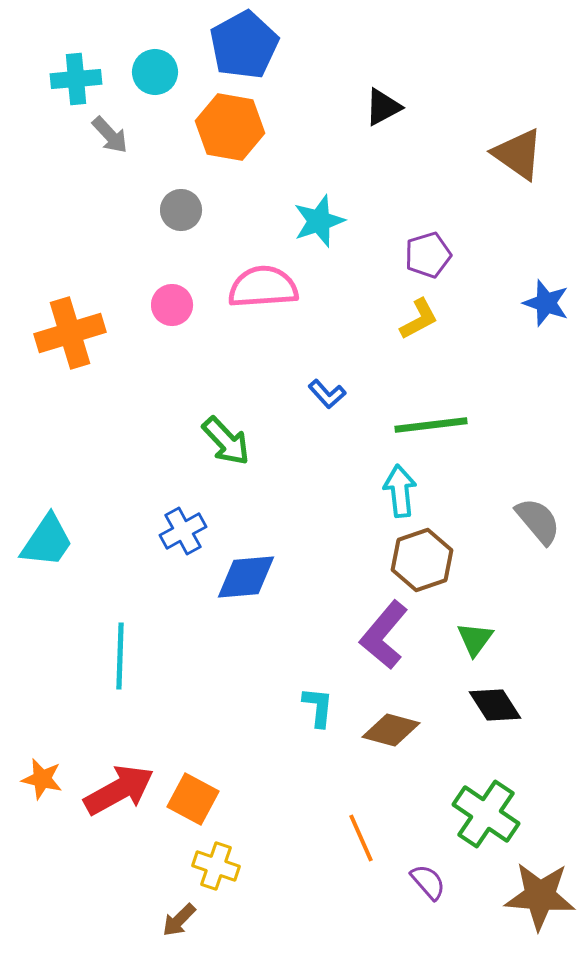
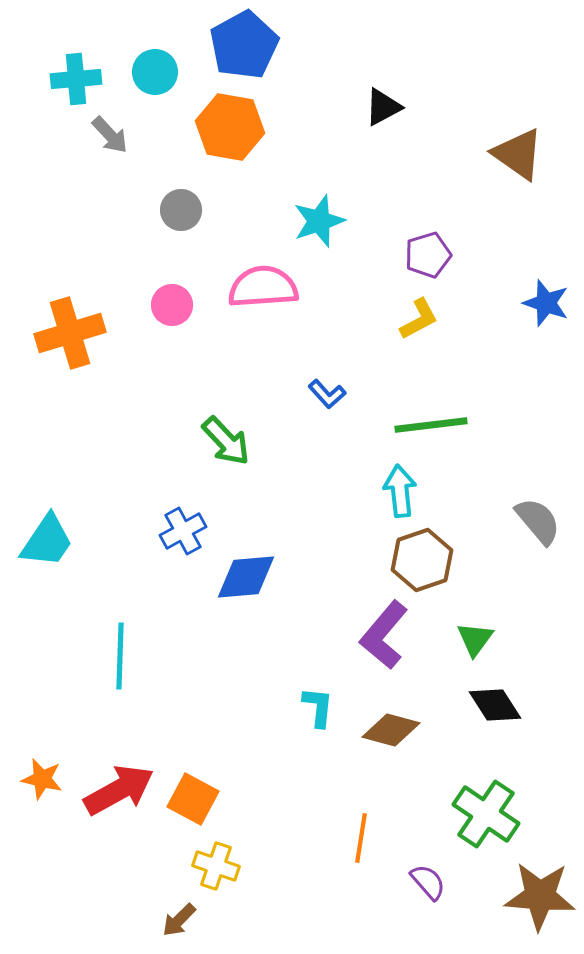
orange line: rotated 33 degrees clockwise
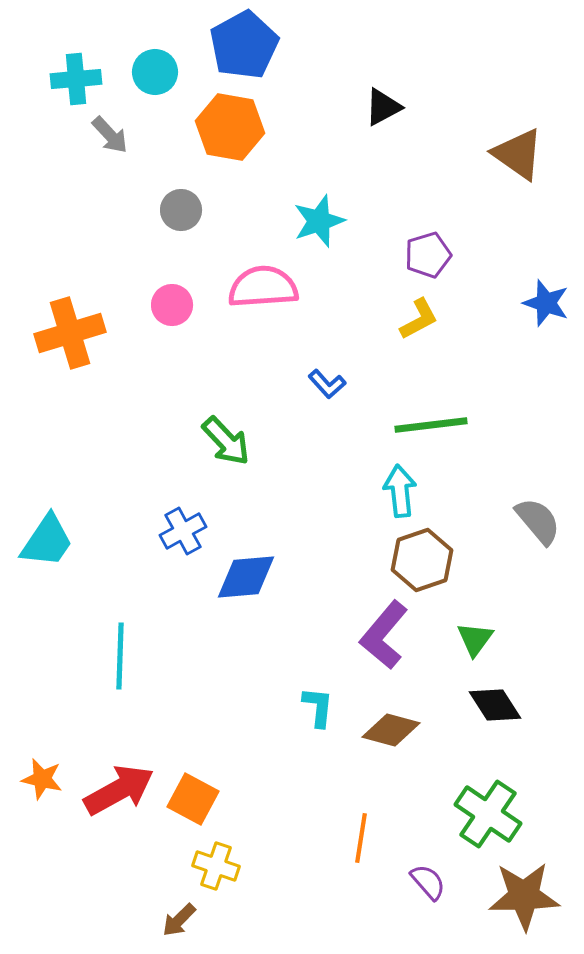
blue L-shape: moved 10 px up
green cross: moved 2 px right
brown star: moved 16 px left; rotated 6 degrees counterclockwise
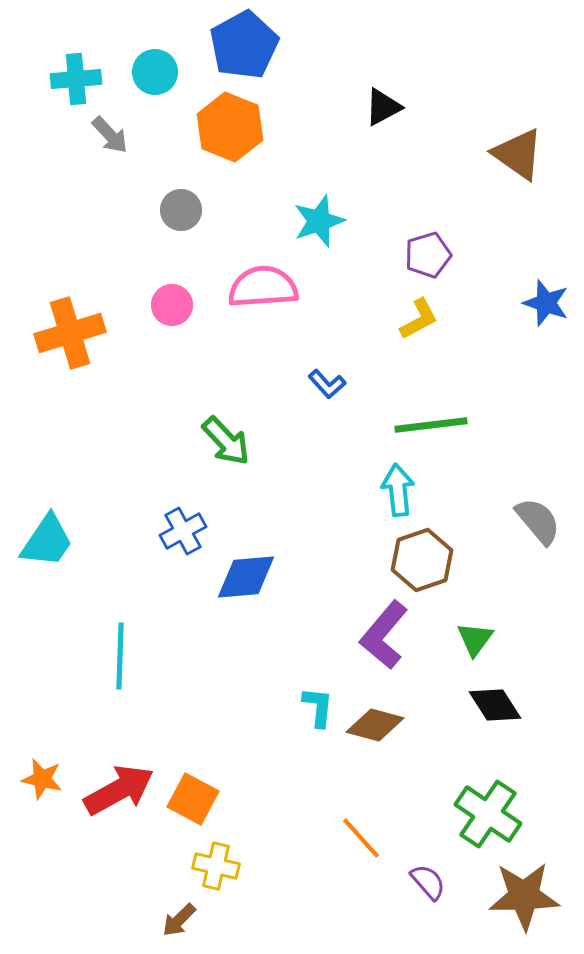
orange hexagon: rotated 12 degrees clockwise
cyan arrow: moved 2 px left, 1 px up
brown diamond: moved 16 px left, 5 px up
orange line: rotated 51 degrees counterclockwise
yellow cross: rotated 6 degrees counterclockwise
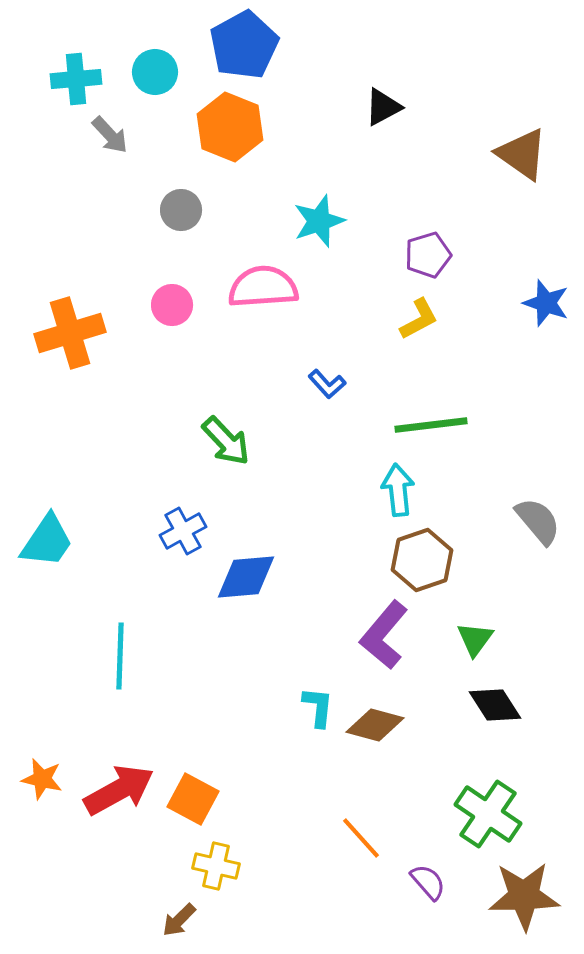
brown triangle: moved 4 px right
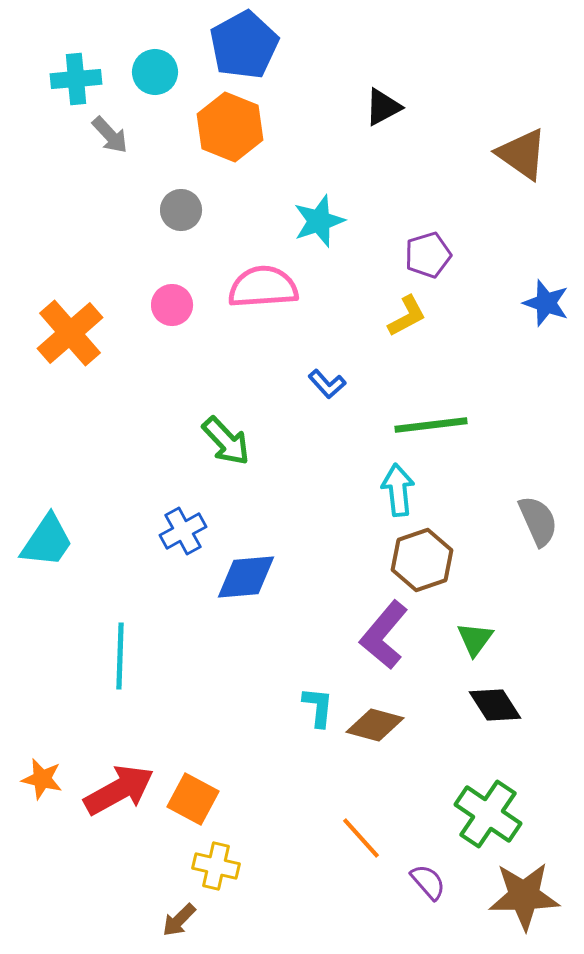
yellow L-shape: moved 12 px left, 3 px up
orange cross: rotated 24 degrees counterclockwise
gray semicircle: rotated 16 degrees clockwise
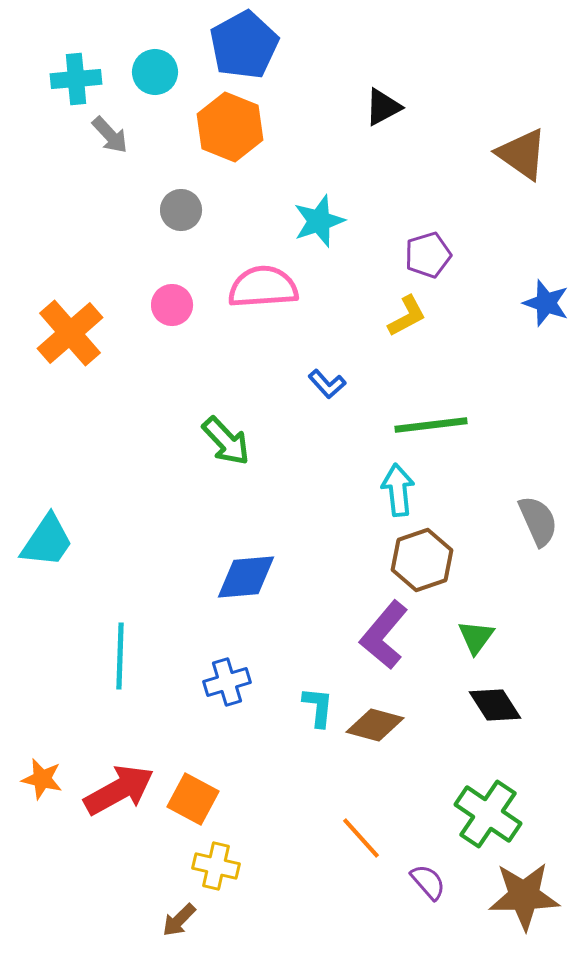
blue cross: moved 44 px right, 151 px down; rotated 12 degrees clockwise
green triangle: moved 1 px right, 2 px up
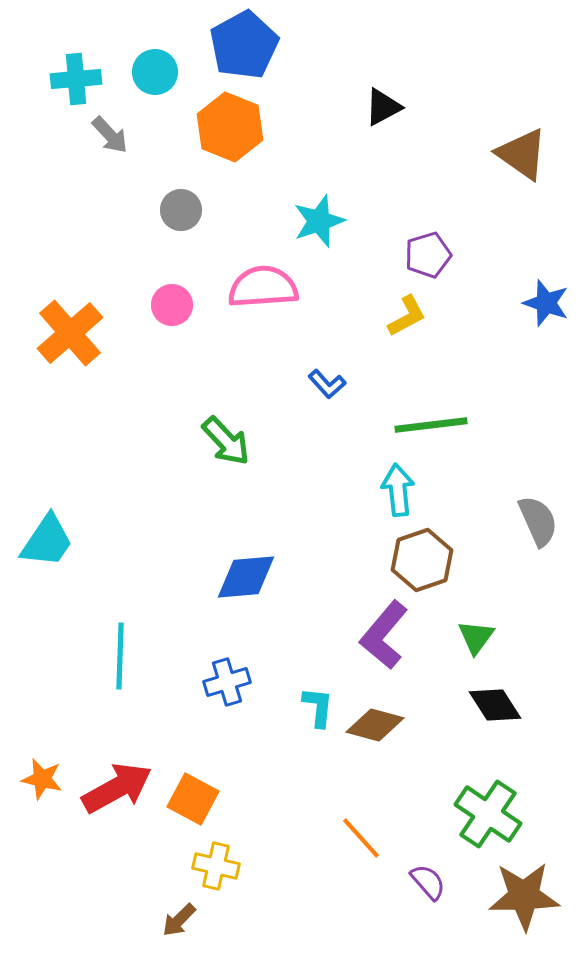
red arrow: moved 2 px left, 2 px up
